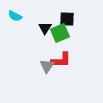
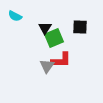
black square: moved 13 px right, 8 px down
green square: moved 6 px left, 5 px down
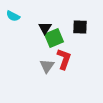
cyan semicircle: moved 2 px left
red L-shape: moved 3 px right, 1 px up; rotated 70 degrees counterclockwise
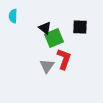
cyan semicircle: rotated 64 degrees clockwise
black triangle: rotated 24 degrees counterclockwise
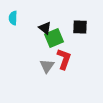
cyan semicircle: moved 2 px down
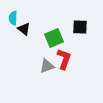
black triangle: moved 21 px left, 1 px down
gray triangle: rotated 35 degrees clockwise
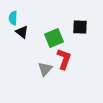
black triangle: moved 2 px left, 3 px down
gray triangle: moved 2 px left, 3 px down; rotated 28 degrees counterclockwise
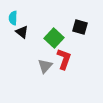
black square: rotated 14 degrees clockwise
green square: rotated 24 degrees counterclockwise
gray triangle: moved 3 px up
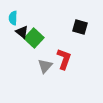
green square: moved 20 px left
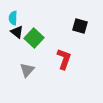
black square: moved 1 px up
black triangle: moved 5 px left
gray triangle: moved 18 px left, 4 px down
